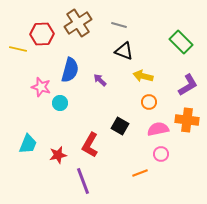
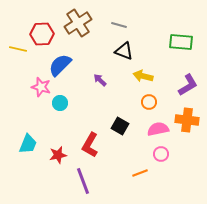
green rectangle: rotated 40 degrees counterclockwise
blue semicircle: moved 10 px left, 5 px up; rotated 150 degrees counterclockwise
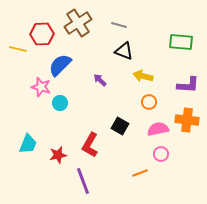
purple L-shape: rotated 35 degrees clockwise
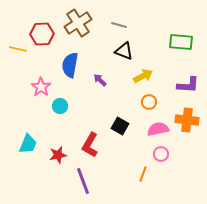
blue semicircle: moved 10 px right; rotated 35 degrees counterclockwise
yellow arrow: rotated 138 degrees clockwise
pink star: rotated 18 degrees clockwise
cyan circle: moved 3 px down
orange line: moved 3 px right, 1 px down; rotated 49 degrees counterclockwise
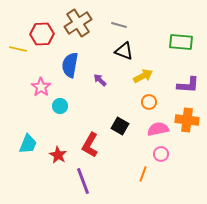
red star: rotated 30 degrees counterclockwise
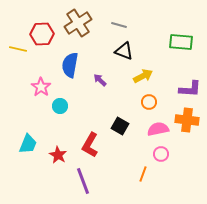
purple L-shape: moved 2 px right, 4 px down
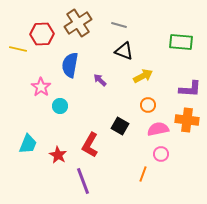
orange circle: moved 1 px left, 3 px down
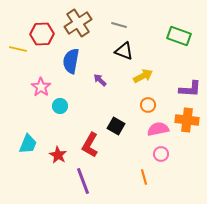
green rectangle: moved 2 px left, 6 px up; rotated 15 degrees clockwise
blue semicircle: moved 1 px right, 4 px up
black square: moved 4 px left
orange line: moved 1 px right, 3 px down; rotated 35 degrees counterclockwise
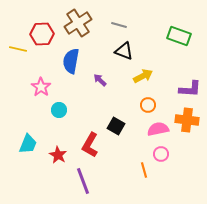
cyan circle: moved 1 px left, 4 px down
orange line: moved 7 px up
